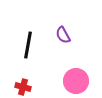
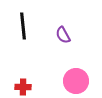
black line: moved 5 px left, 19 px up; rotated 16 degrees counterclockwise
red cross: rotated 14 degrees counterclockwise
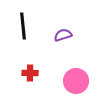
purple semicircle: rotated 102 degrees clockwise
red cross: moved 7 px right, 14 px up
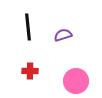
black line: moved 5 px right, 1 px down
red cross: moved 2 px up
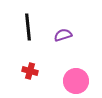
red cross: rotated 14 degrees clockwise
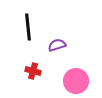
purple semicircle: moved 6 px left, 10 px down
red cross: moved 3 px right
